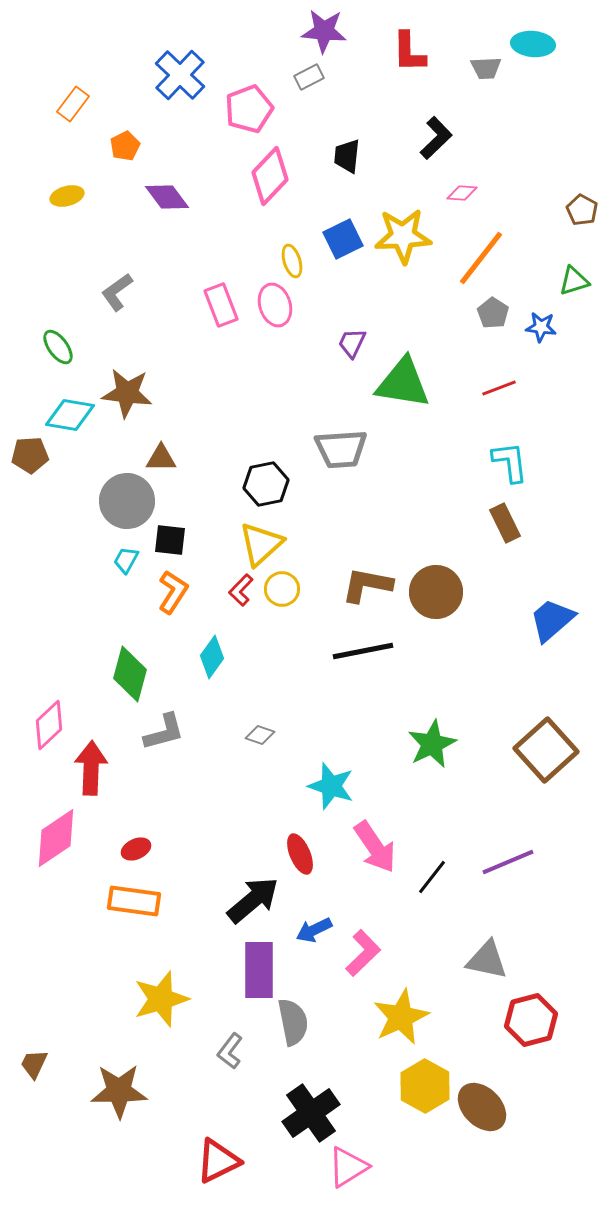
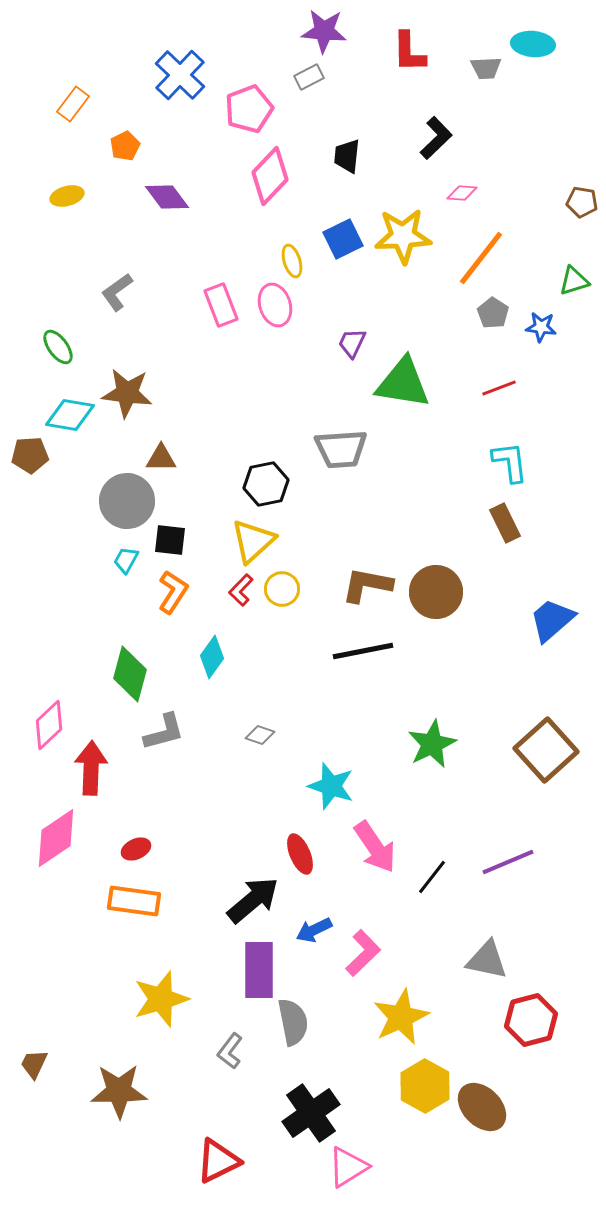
brown pentagon at (582, 210): moved 8 px up; rotated 20 degrees counterclockwise
yellow triangle at (261, 544): moved 8 px left, 3 px up
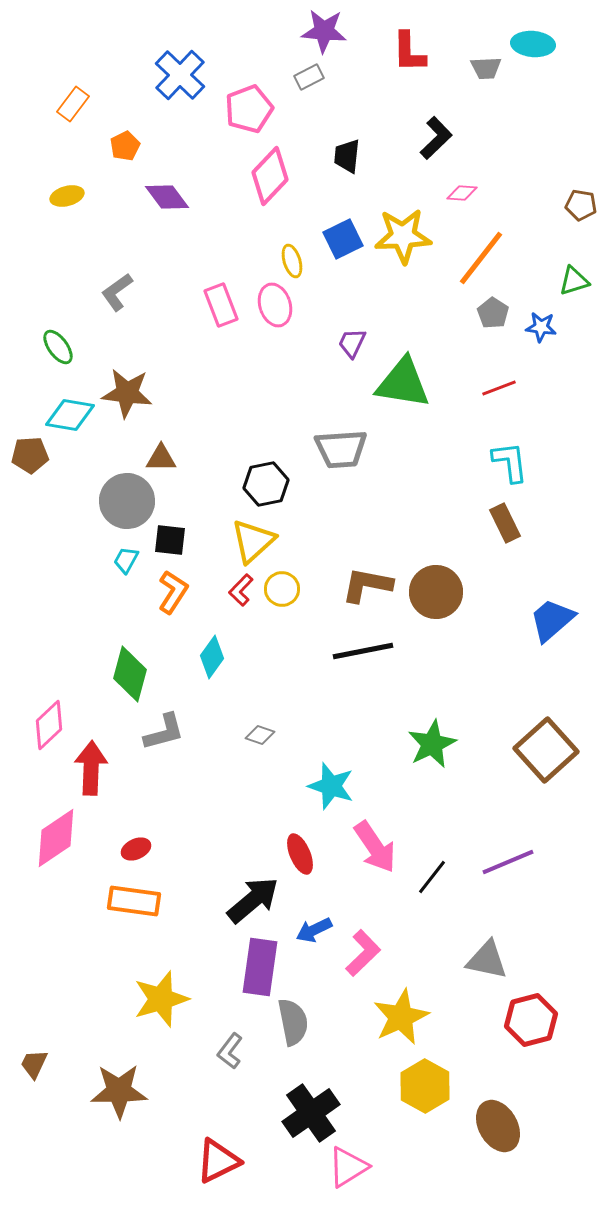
brown pentagon at (582, 202): moved 1 px left, 3 px down
purple rectangle at (259, 970): moved 1 px right, 3 px up; rotated 8 degrees clockwise
brown ellipse at (482, 1107): moved 16 px right, 19 px down; rotated 15 degrees clockwise
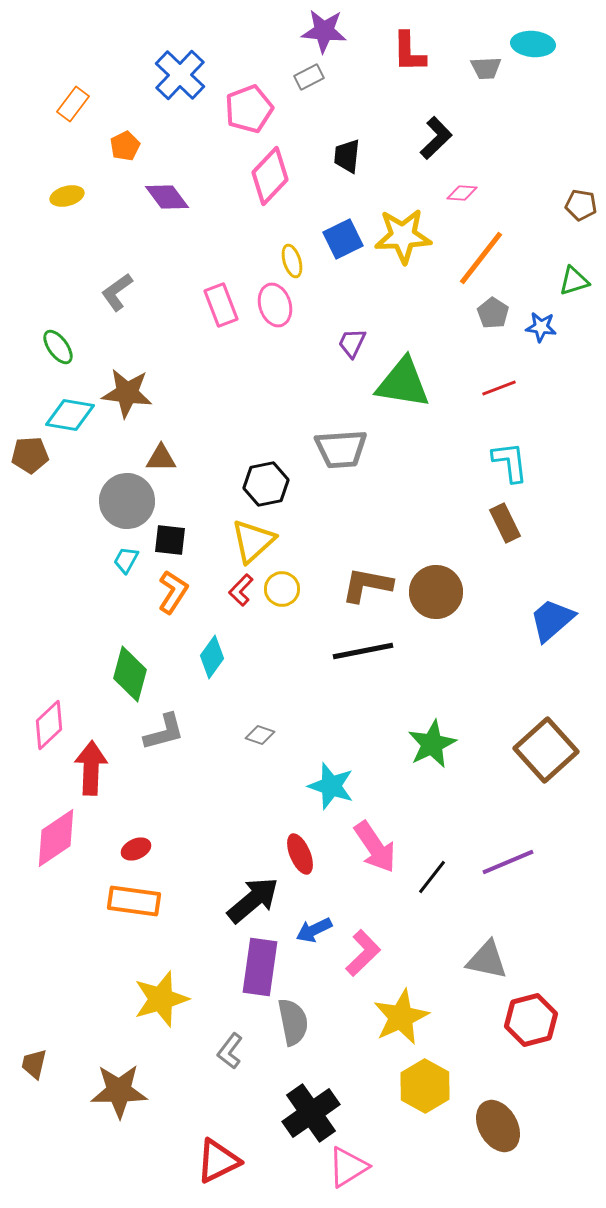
brown trapezoid at (34, 1064): rotated 12 degrees counterclockwise
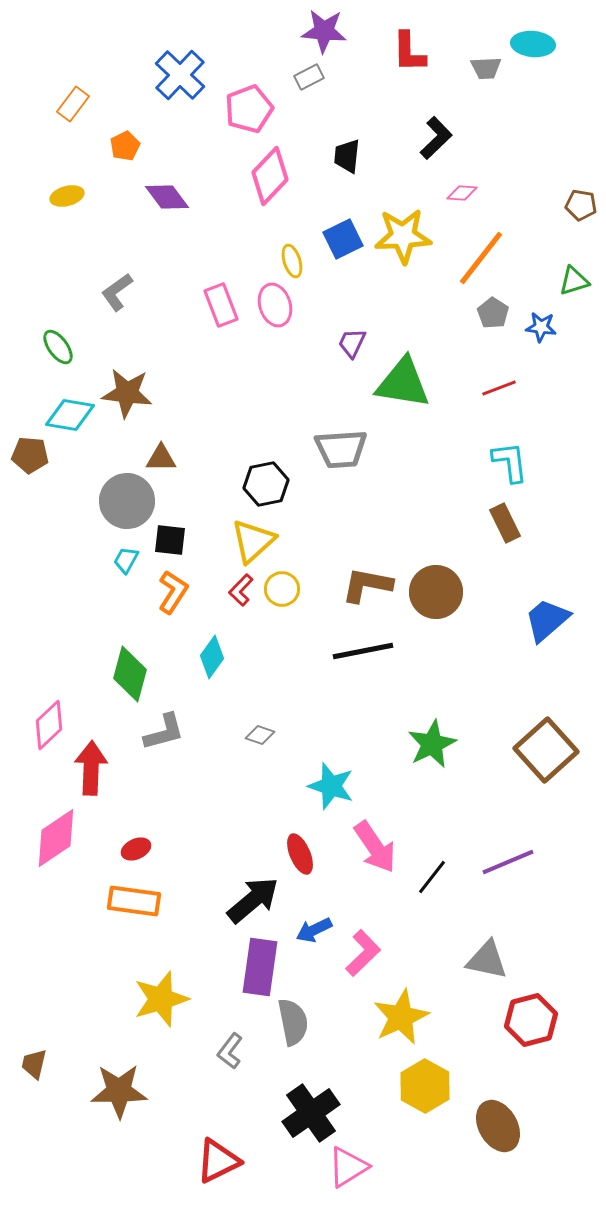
brown pentagon at (30, 455): rotated 9 degrees clockwise
blue trapezoid at (552, 620): moved 5 px left
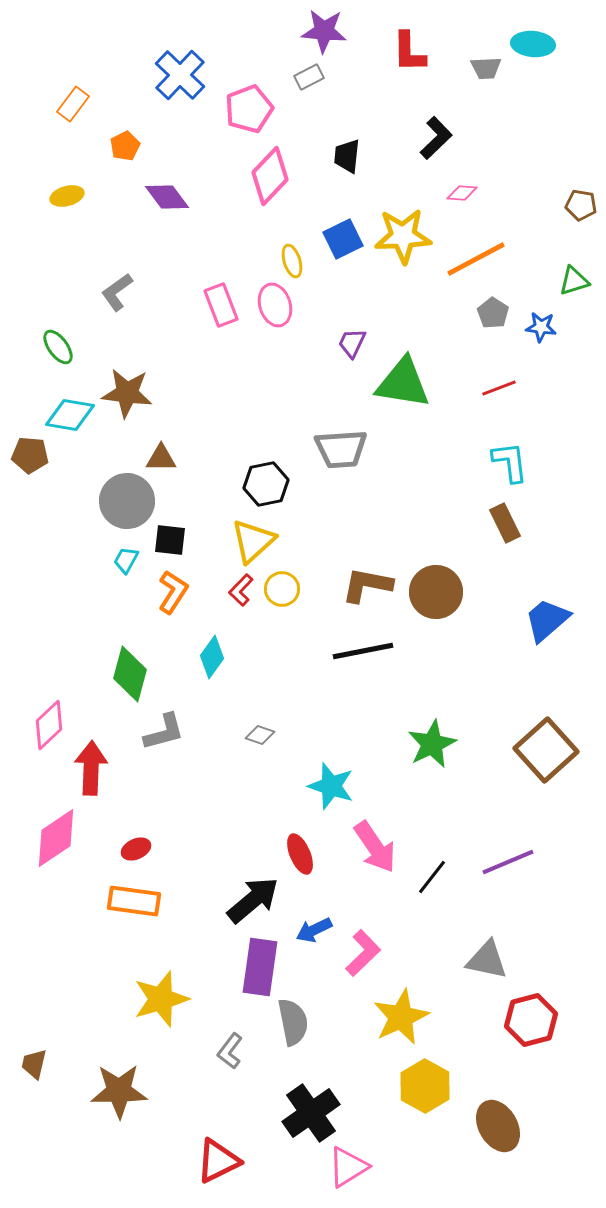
orange line at (481, 258): moved 5 px left, 1 px down; rotated 24 degrees clockwise
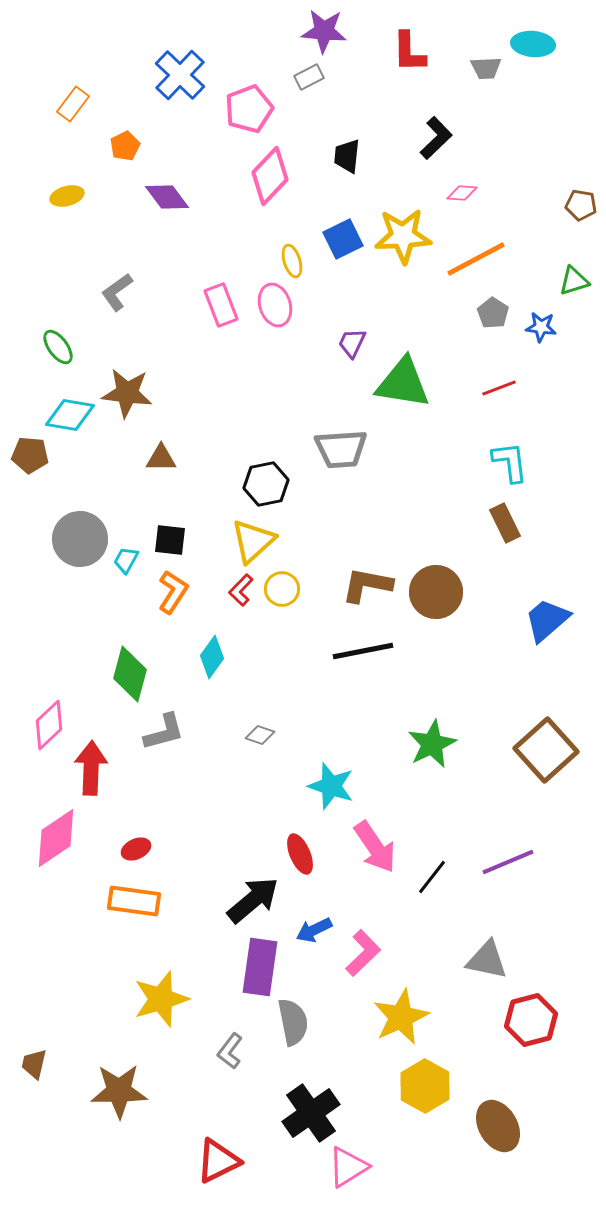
gray circle at (127, 501): moved 47 px left, 38 px down
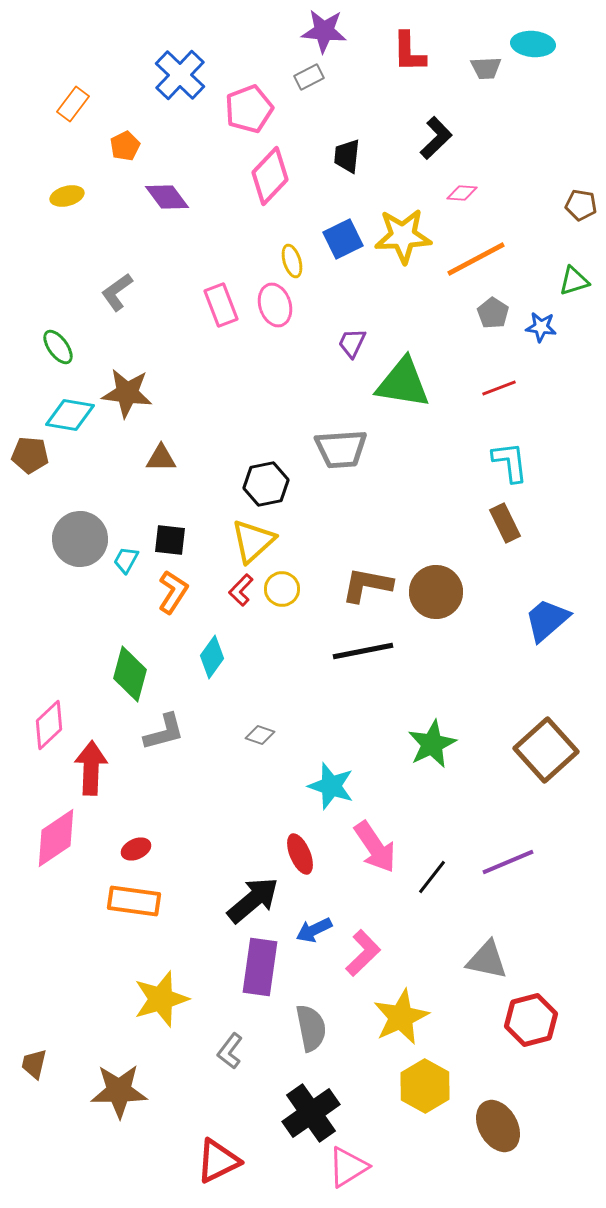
gray semicircle at (293, 1022): moved 18 px right, 6 px down
